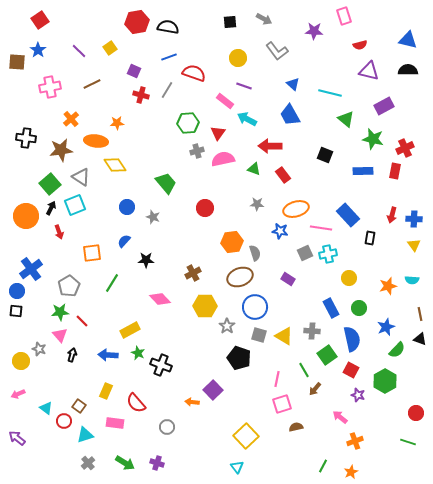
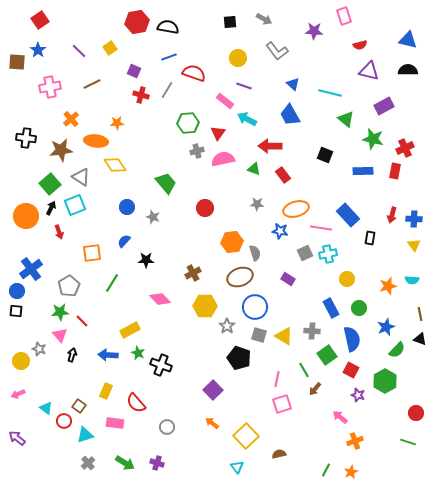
yellow circle at (349, 278): moved 2 px left, 1 px down
orange arrow at (192, 402): moved 20 px right, 21 px down; rotated 32 degrees clockwise
brown semicircle at (296, 427): moved 17 px left, 27 px down
green line at (323, 466): moved 3 px right, 4 px down
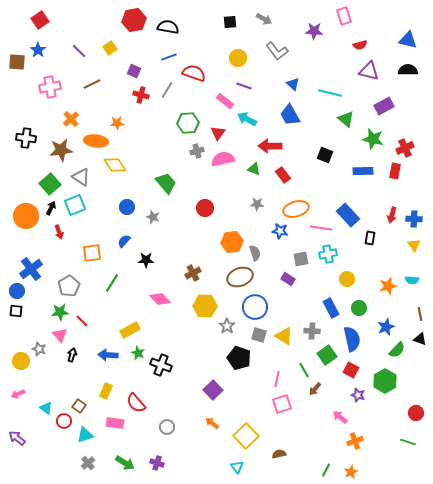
red hexagon at (137, 22): moved 3 px left, 2 px up
gray square at (305, 253): moved 4 px left, 6 px down; rotated 14 degrees clockwise
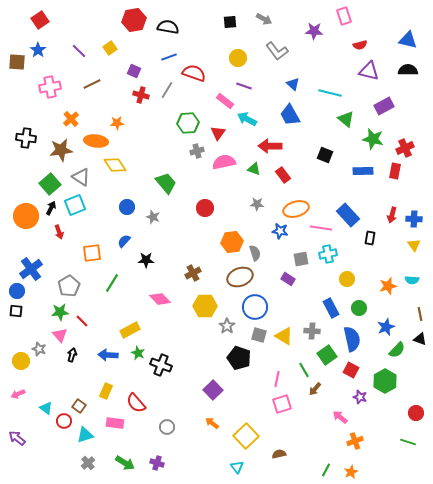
pink semicircle at (223, 159): moved 1 px right, 3 px down
purple star at (358, 395): moved 2 px right, 2 px down
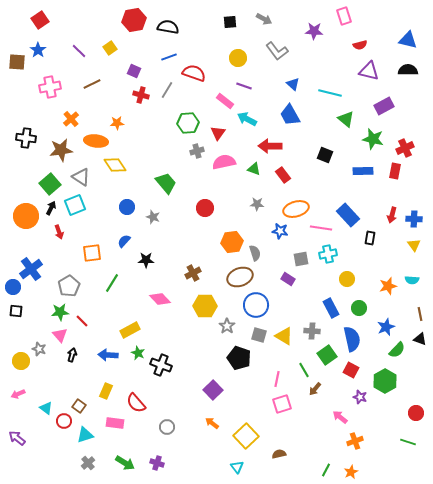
blue circle at (17, 291): moved 4 px left, 4 px up
blue circle at (255, 307): moved 1 px right, 2 px up
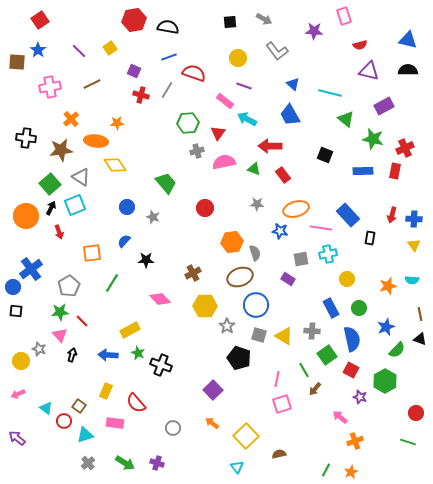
gray circle at (167, 427): moved 6 px right, 1 px down
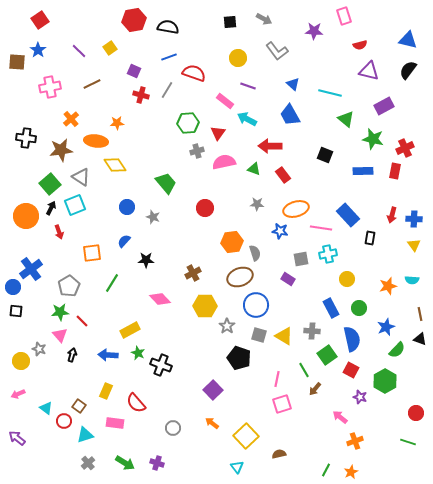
black semicircle at (408, 70): rotated 54 degrees counterclockwise
purple line at (244, 86): moved 4 px right
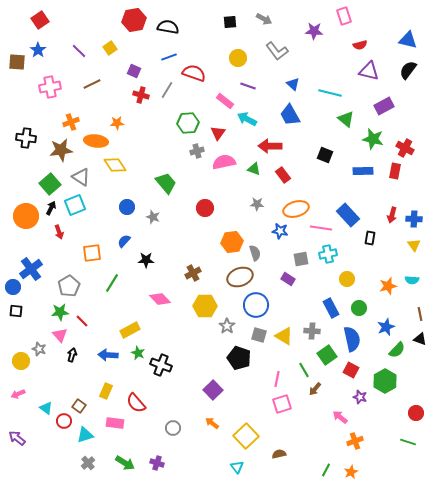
orange cross at (71, 119): moved 3 px down; rotated 21 degrees clockwise
red cross at (405, 148): rotated 36 degrees counterclockwise
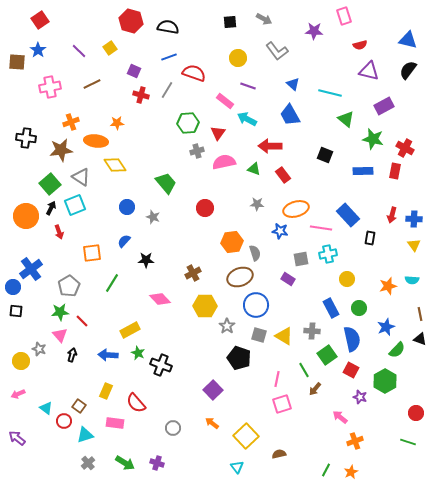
red hexagon at (134, 20): moved 3 px left, 1 px down; rotated 25 degrees clockwise
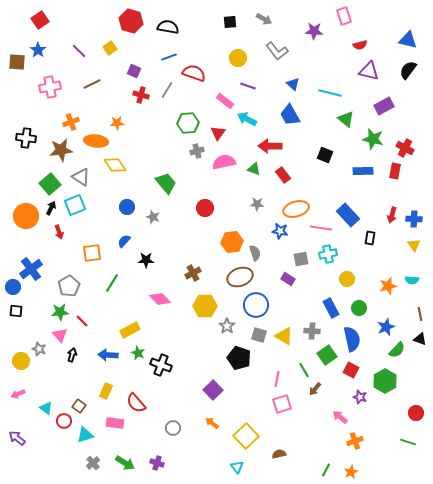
gray cross at (88, 463): moved 5 px right
